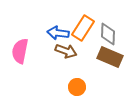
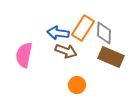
gray diamond: moved 4 px left, 1 px up
pink semicircle: moved 4 px right, 4 px down
brown rectangle: moved 1 px right
orange circle: moved 2 px up
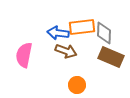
orange rectangle: moved 1 px left, 1 px up; rotated 50 degrees clockwise
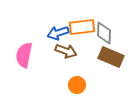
blue arrow: rotated 25 degrees counterclockwise
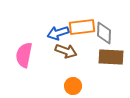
brown rectangle: rotated 20 degrees counterclockwise
orange circle: moved 4 px left, 1 px down
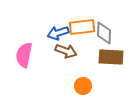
orange circle: moved 10 px right
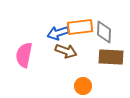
orange rectangle: moved 2 px left
gray diamond: moved 1 px up
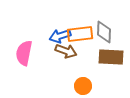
orange rectangle: moved 7 px down
blue arrow: moved 2 px right, 3 px down
pink semicircle: moved 2 px up
